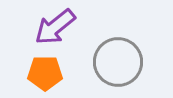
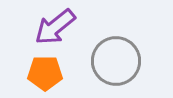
gray circle: moved 2 px left, 1 px up
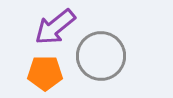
gray circle: moved 15 px left, 5 px up
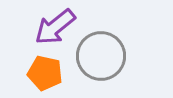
orange pentagon: rotated 12 degrees clockwise
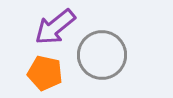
gray circle: moved 1 px right, 1 px up
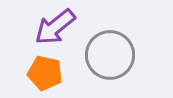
gray circle: moved 8 px right
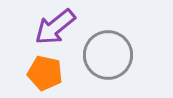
gray circle: moved 2 px left
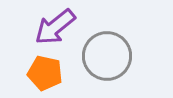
gray circle: moved 1 px left, 1 px down
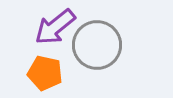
gray circle: moved 10 px left, 11 px up
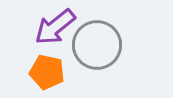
orange pentagon: moved 2 px right, 1 px up
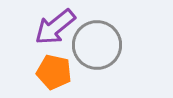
orange pentagon: moved 7 px right
